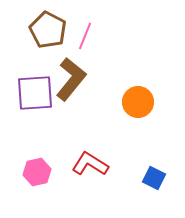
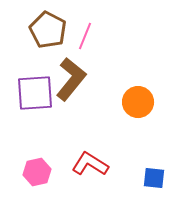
blue square: rotated 20 degrees counterclockwise
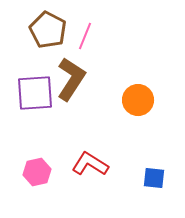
brown L-shape: rotated 6 degrees counterclockwise
orange circle: moved 2 px up
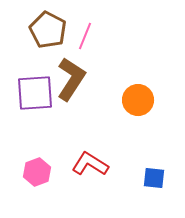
pink hexagon: rotated 8 degrees counterclockwise
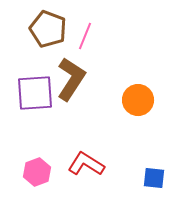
brown pentagon: moved 1 px up; rotated 6 degrees counterclockwise
red L-shape: moved 4 px left
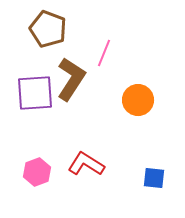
pink line: moved 19 px right, 17 px down
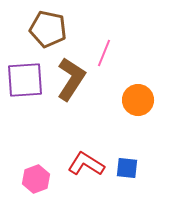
brown pentagon: rotated 9 degrees counterclockwise
purple square: moved 10 px left, 13 px up
pink hexagon: moved 1 px left, 7 px down
blue square: moved 27 px left, 10 px up
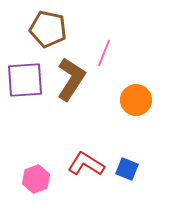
orange circle: moved 2 px left
blue square: moved 1 px down; rotated 15 degrees clockwise
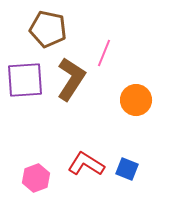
pink hexagon: moved 1 px up
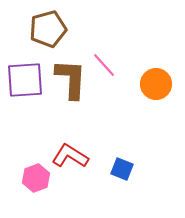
brown pentagon: rotated 27 degrees counterclockwise
pink line: moved 12 px down; rotated 64 degrees counterclockwise
brown L-shape: rotated 30 degrees counterclockwise
orange circle: moved 20 px right, 16 px up
red L-shape: moved 16 px left, 8 px up
blue square: moved 5 px left
